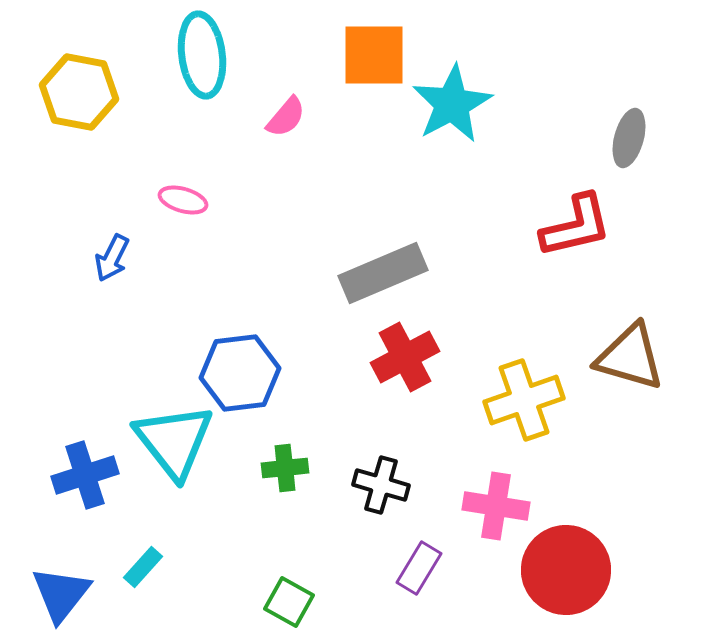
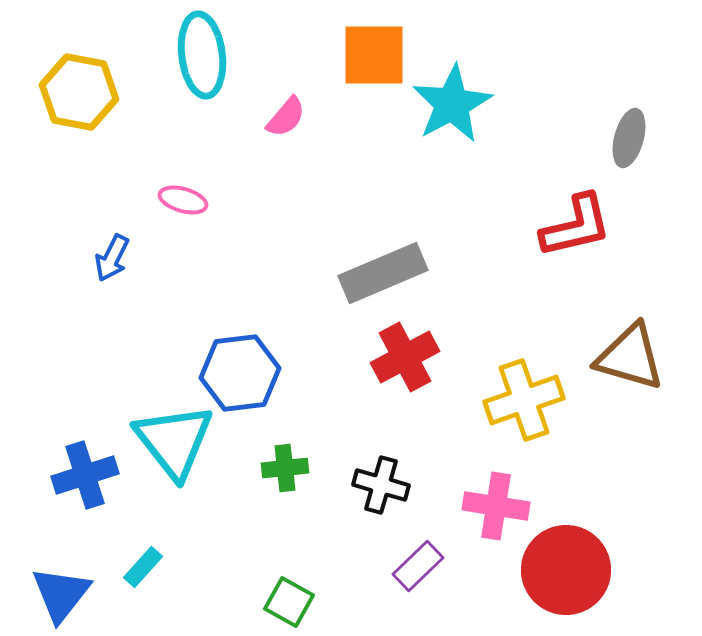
purple rectangle: moved 1 px left, 2 px up; rotated 15 degrees clockwise
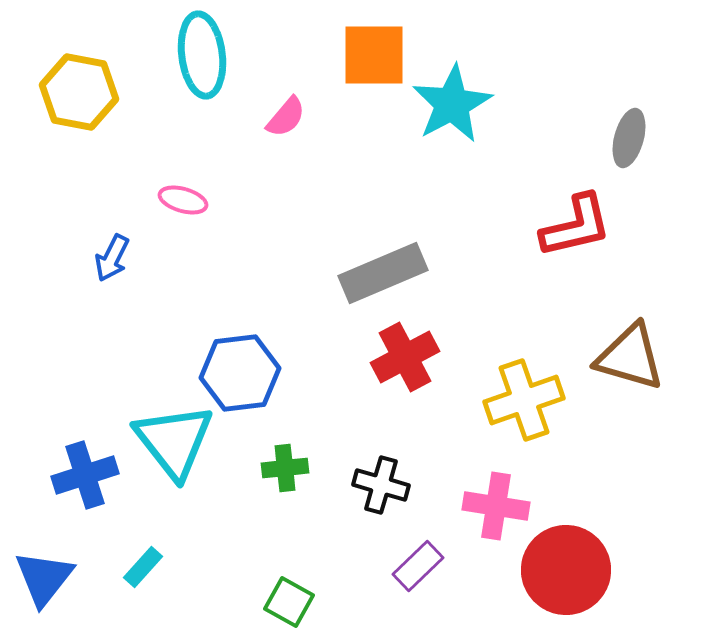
blue triangle: moved 17 px left, 16 px up
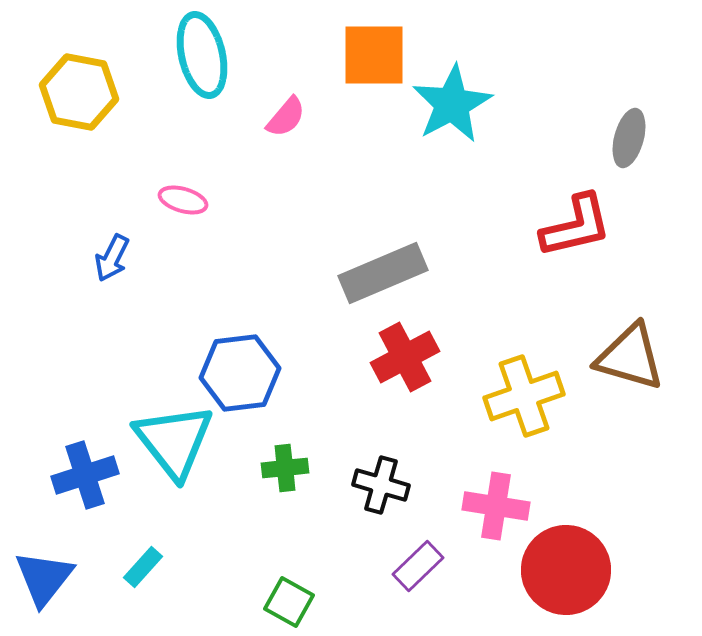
cyan ellipse: rotated 6 degrees counterclockwise
yellow cross: moved 4 px up
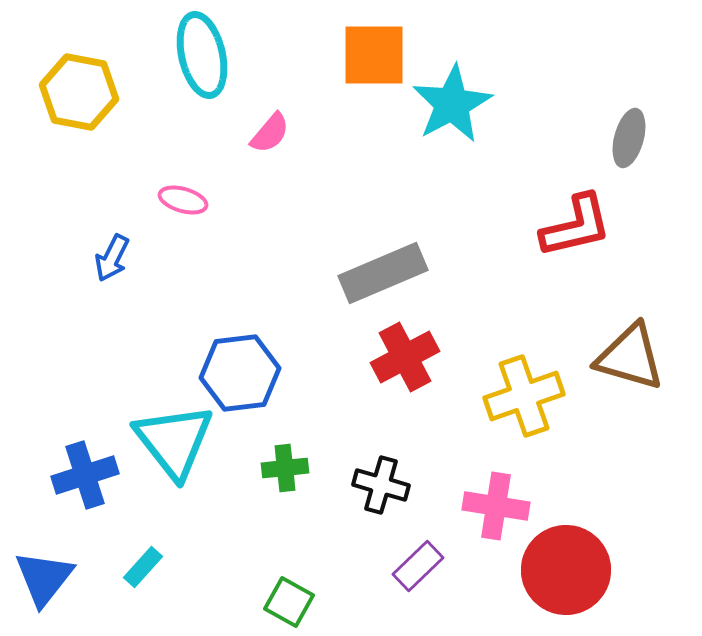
pink semicircle: moved 16 px left, 16 px down
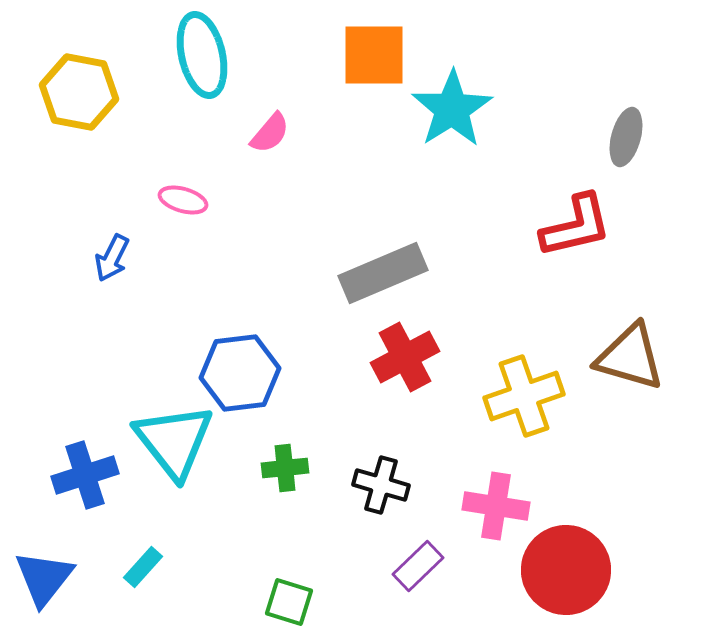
cyan star: moved 5 px down; rotated 4 degrees counterclockwise
gray ellipse: moved 3 px left, 1 px up
green square: rotated 12 degrees counterclockwise
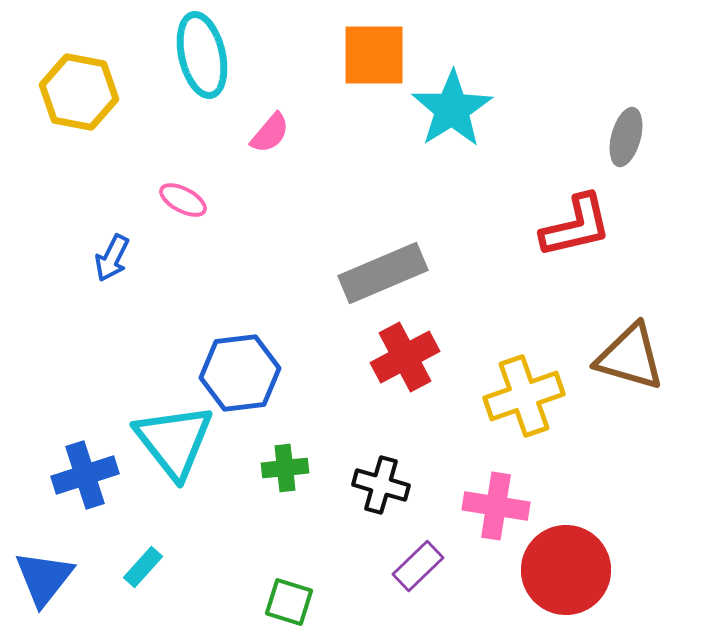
pink ellipse: rotated 12 degrees clockwise
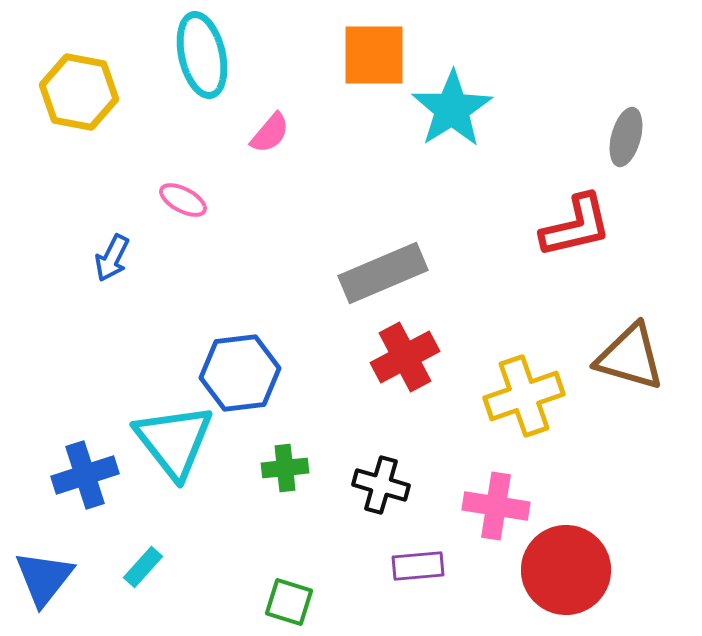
purple rectangle: rotated 39 degrees clockwise
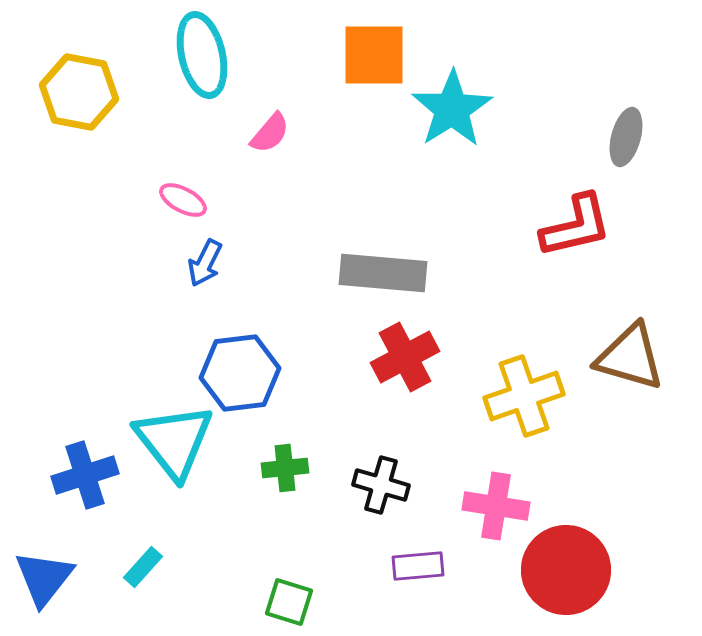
blue arrow: moved 93 px right, 5 px down
gray rectangle: rotated 28 degrees clockwise
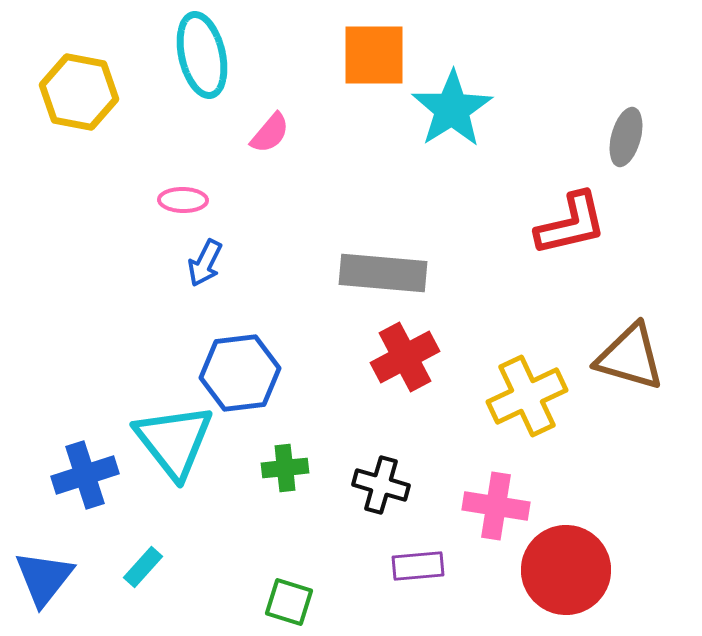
pink ellipse: rotated 27 degrees counterclockwise
red L-shape: moved 5 px left, 2 px up
yellow cross: moved 3 px right; rotated 6 degrees counterclockwise
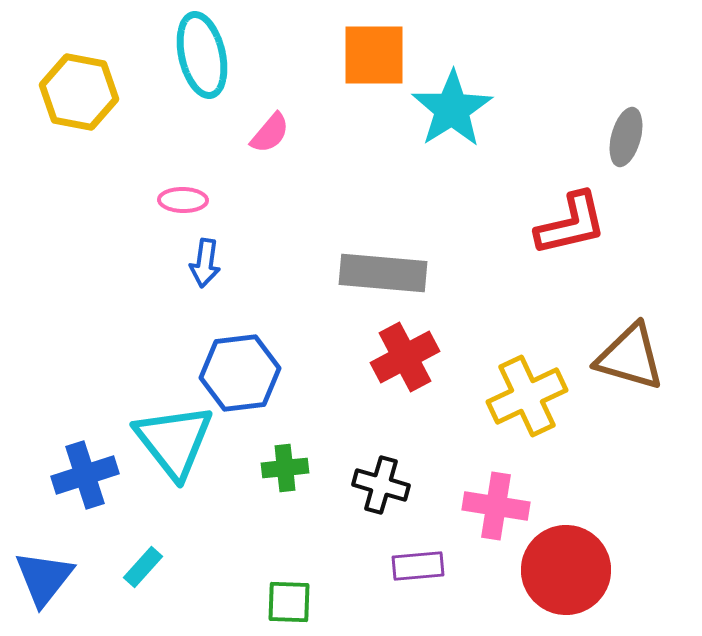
blue arrow: rotated 18 degrees counterclockwise
green square: rotated 15 degrees counterclockwise
